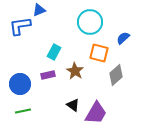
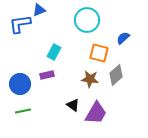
cyan circle: moved 3 px left, 2 px up
blue L-shape: moved 2 px up
brown star: moved 15 px right, 8 px down; rotated 24 degrees counterclockwise
purple rectangle: moved 1 px left
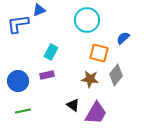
blue L-shape: moved 2 px left
cyan rectangle: moved 3 px left
gray diamond: rotated 10 degrees counterclockwise
blue circle: moved 2 px left, 3 px up
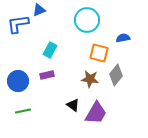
blue semicircle: rotated 32 degrees clockwise
cyan rectangle: moved 1 px left, 2 px up
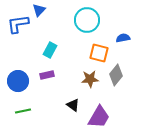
blue triangle: rotated 24 degrees counterclockwise
brown star: rotated 12 degrees counterclockwise
purple trapezoid: moved 3 px right, 4 px down
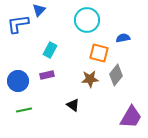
green line: moved 1 px right, 1 px up
purple trapezoid: moved 32 px right
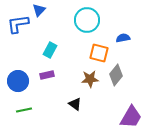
black triangle: moved 2 px right, 1 px up
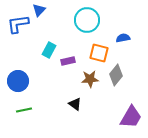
cyan rectangle: moved 1 px left
purple rectangle: moved 21 px right, 14 px up
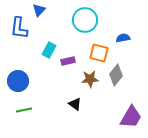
cyan circle: moved 2 px left
blue L-shape: moved 1 px right, 4 px down; rotated 75 degrees counterclockwise
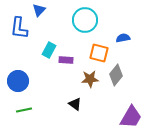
purple rectangle: moved 2 px left, 1 px up; rotated 16 degrees clockwise
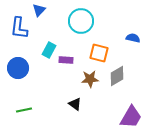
cyan circle: moved 4 px left, 1 px down
blue semicircle: moved 10 px right; rotated 24 degrees clockwise
gray diamond: moved 1 px right, 1 px down; rotated 20 degrees clockwise
blue circle: moved 13 px up
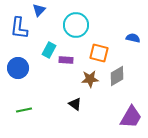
cyan circle: moved 5 px left, 4 px down
